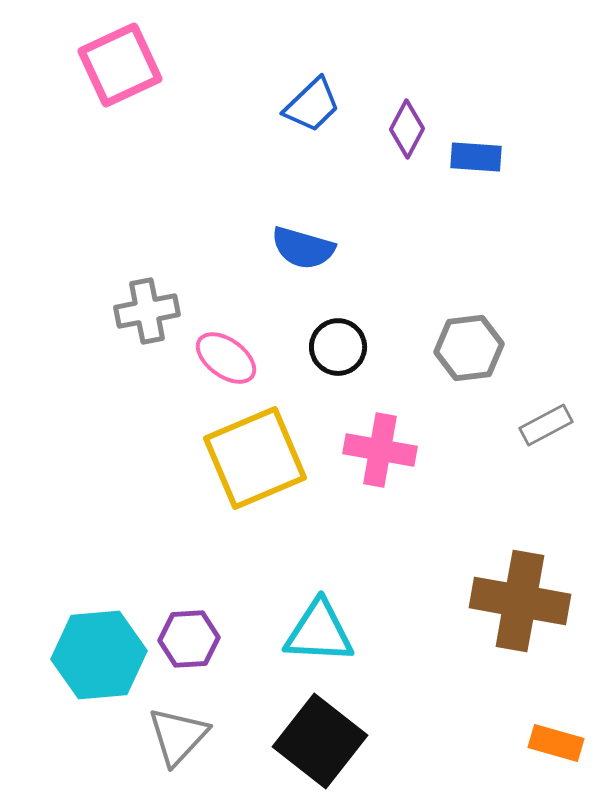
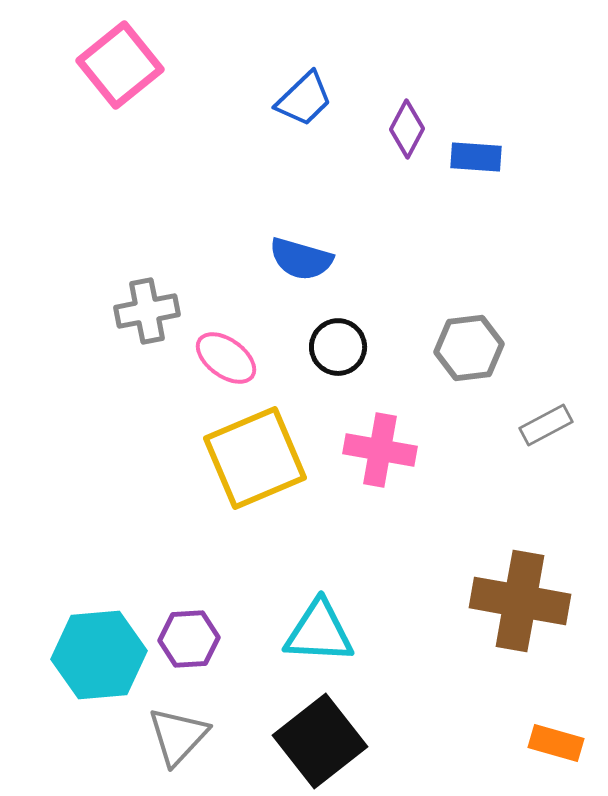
pink square: rotated 14 degrees counterclockwise
blue trapezoid: moved 8 px left, 6 px up
blue semicircle: moved 2 px left, 11 px down
black square: rotated 14 degrees clockwise
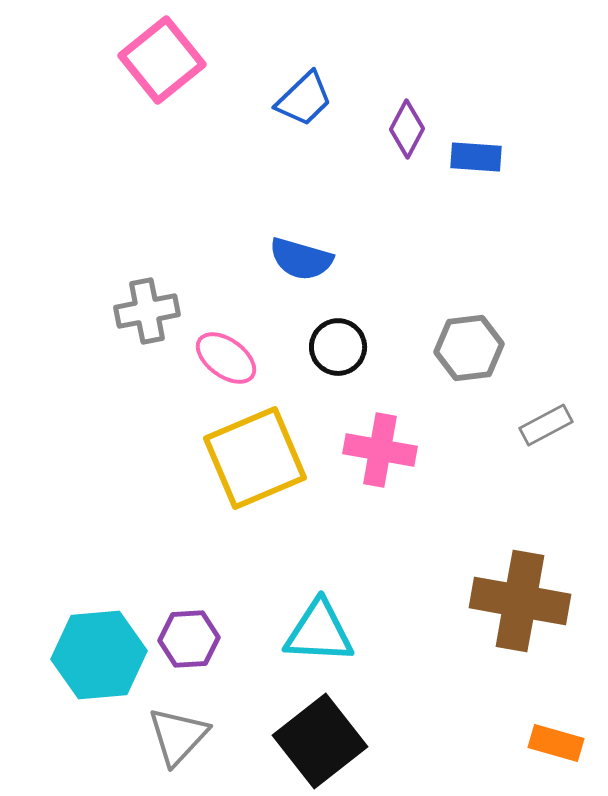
pink square: moved 42 px right, 5 px up
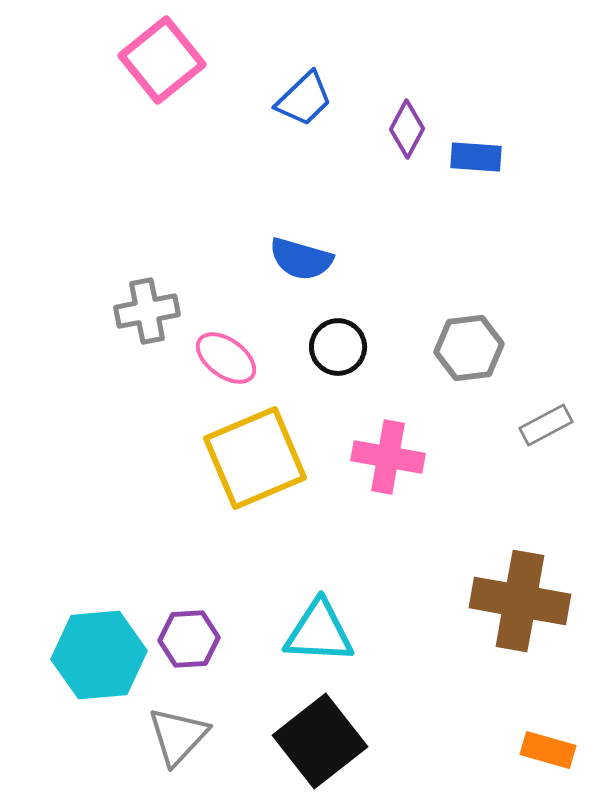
pink cross: moved 8 px right, 7 px down
orange rectangle: moved 8 px left, 7 px down
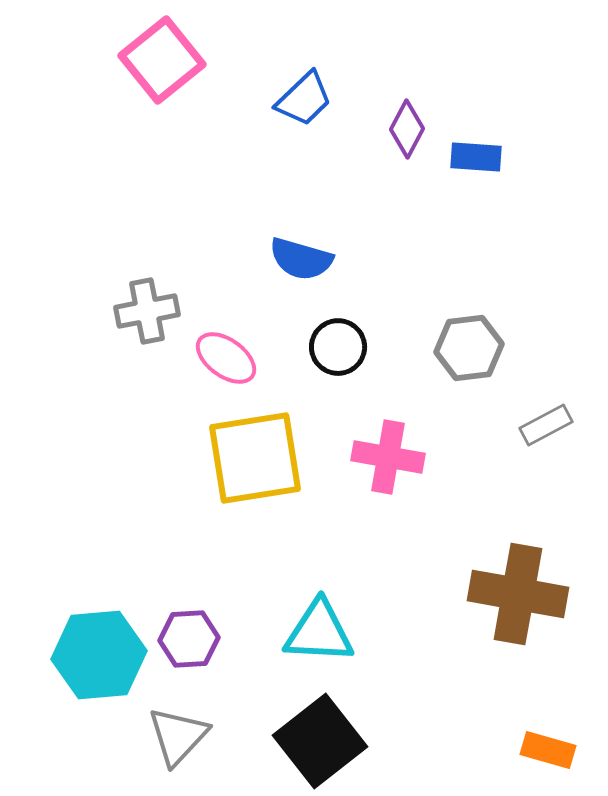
yellow square: rotated 14 degrees clockwise
brown cross: moved 2 px left, 7 px up
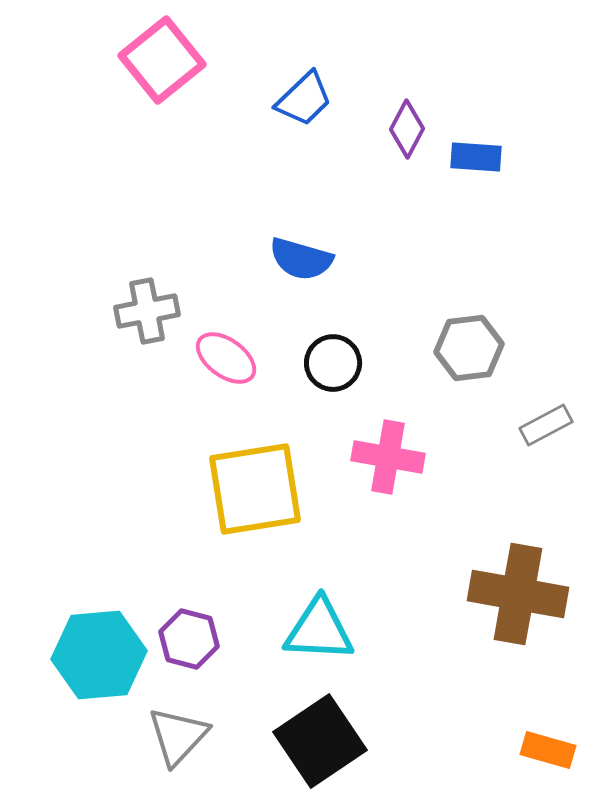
black circle: moved 5 px left, 16 px down
yellow square: moved 31 px down
cyan triangle: moved 2 px up
purple hexagon: rotated 18 degrees clockwise
black square: rotated 4 degrees clockwise
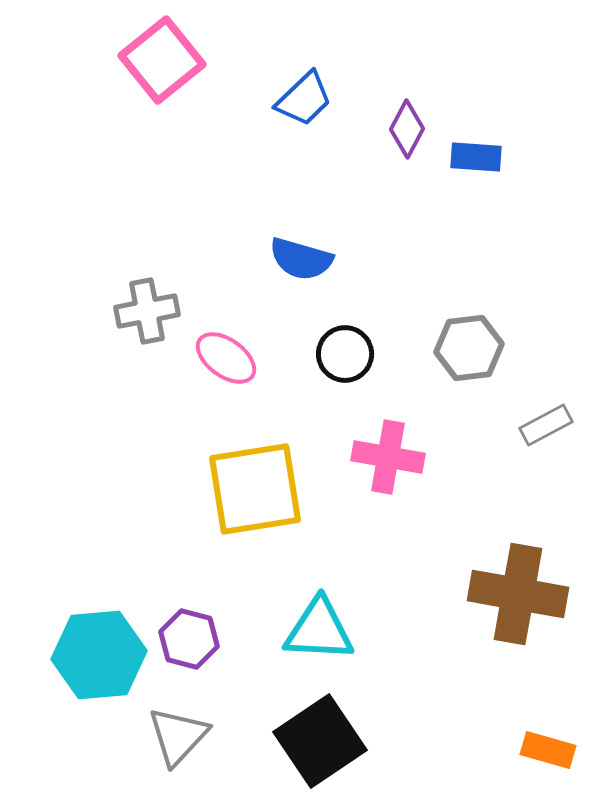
black circle: moved 12 px right, 9 px up
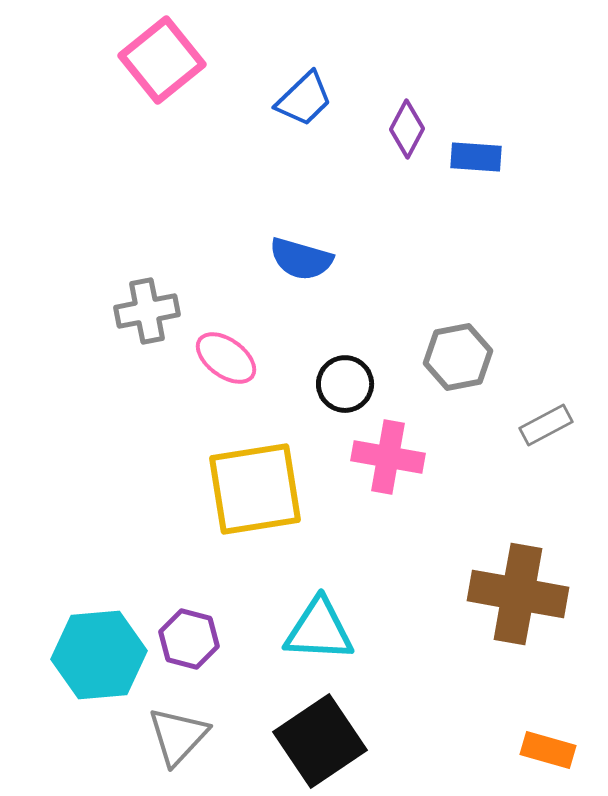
gray hexagon: moved 11 px left, 9 px down; rotated 4 degrees counterclockwise
black circle: moved 30 px down
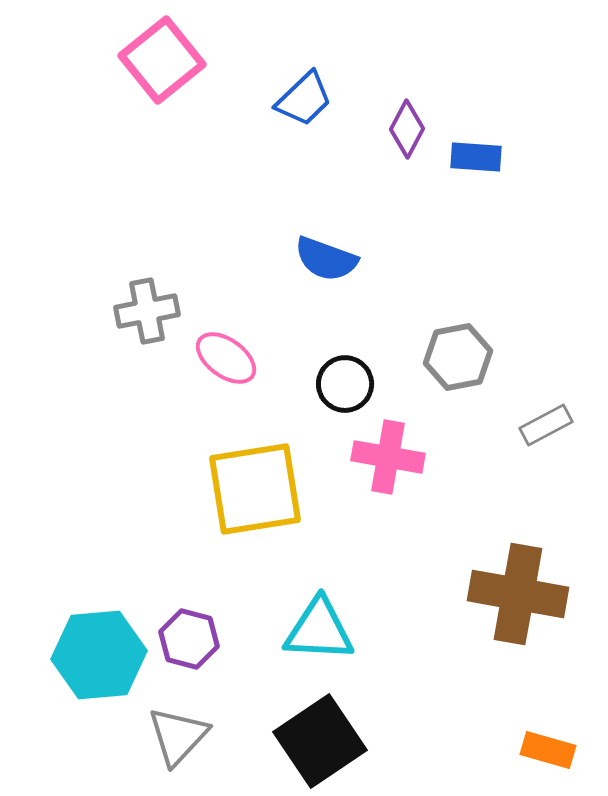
blue semicircle: moved 25 px right; rotated 4 degrees clockwise
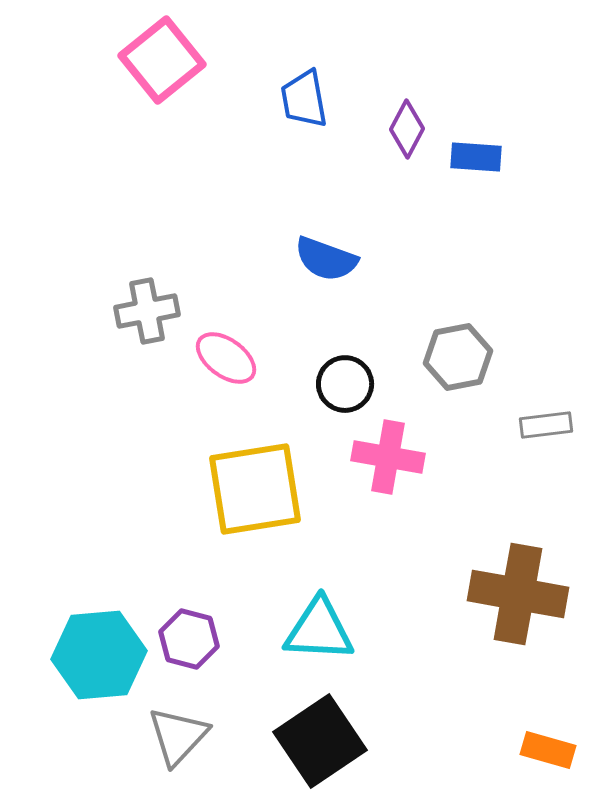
blue trapezoid: rotated 124 degrees clockwise
gray rectangle: rotated 21 degrees clockwise
